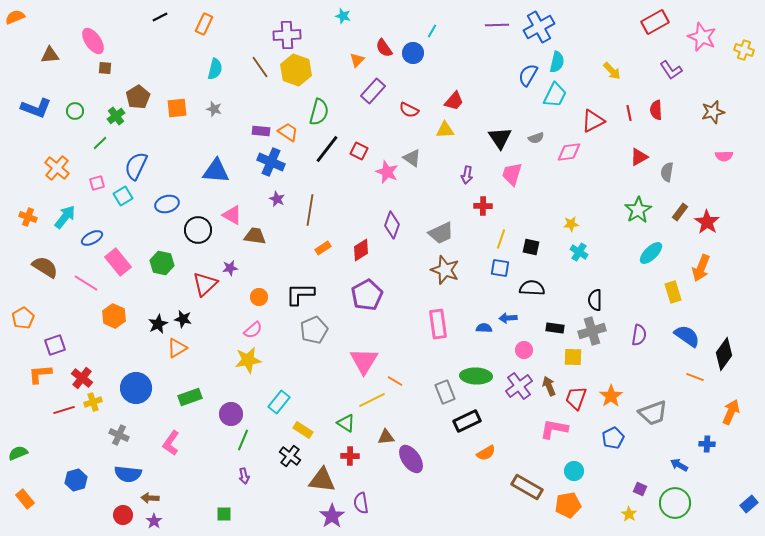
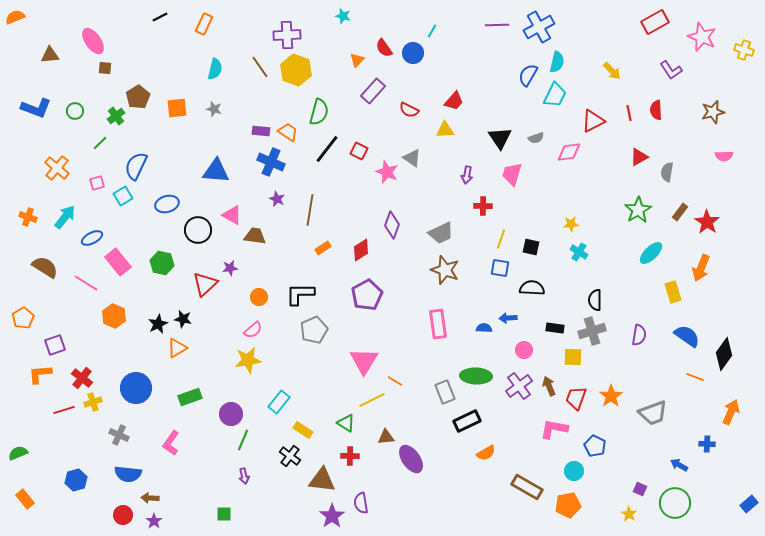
blue pentagon at (613, 438): moved 18 px left, 8 px down; rotated 20 degrees counterclockwise
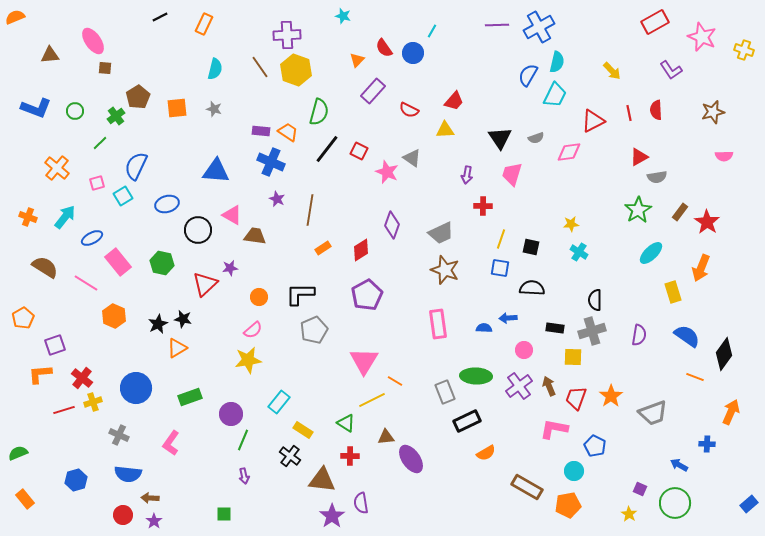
gray semicircle at (667, 172): moved 10 px left, 5 px down; rotated 108 degrees counterclockwise
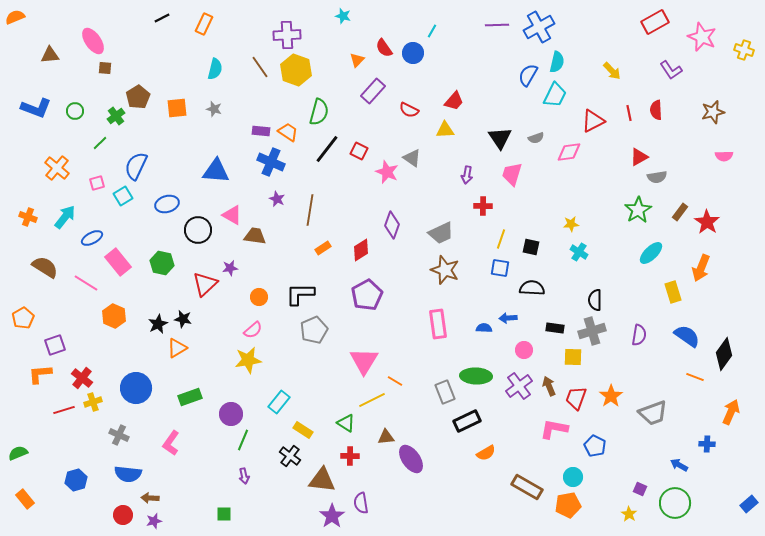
black line at (160, 17): moved 2 px right, 1 px down
cyan circle at (574, 471): moved 1 px left, 6 px down
purple star at (154, 521): rotated 21 degrees clockwise
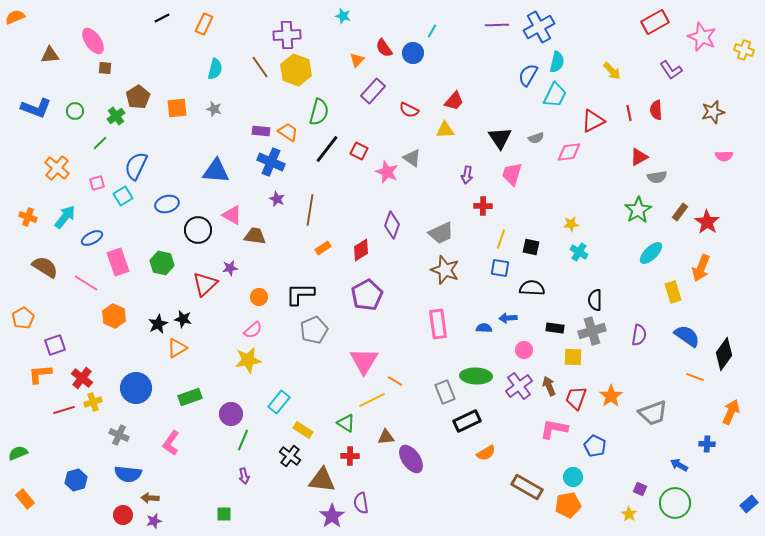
pink rectangle at (118, 262): rotated 20 degrees clockwise
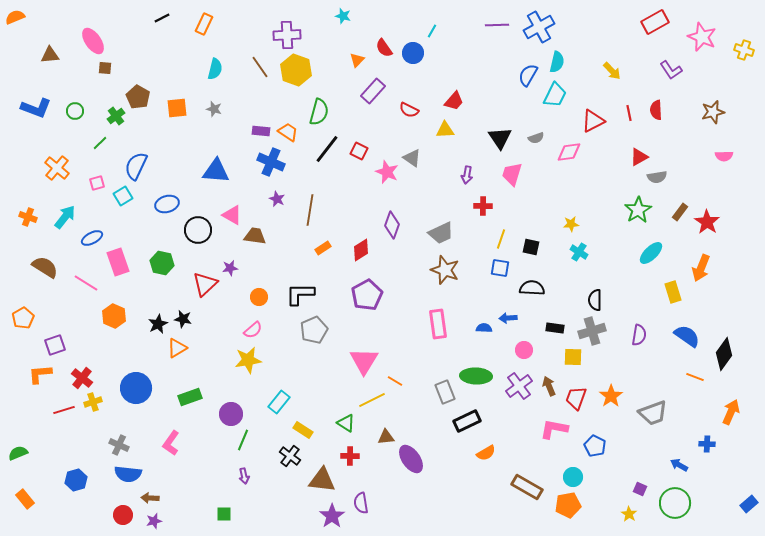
brown pentagon at (138, 97): rotated 10 degrees counterclockwise
gray cross at (119, 435): moved 10 px down
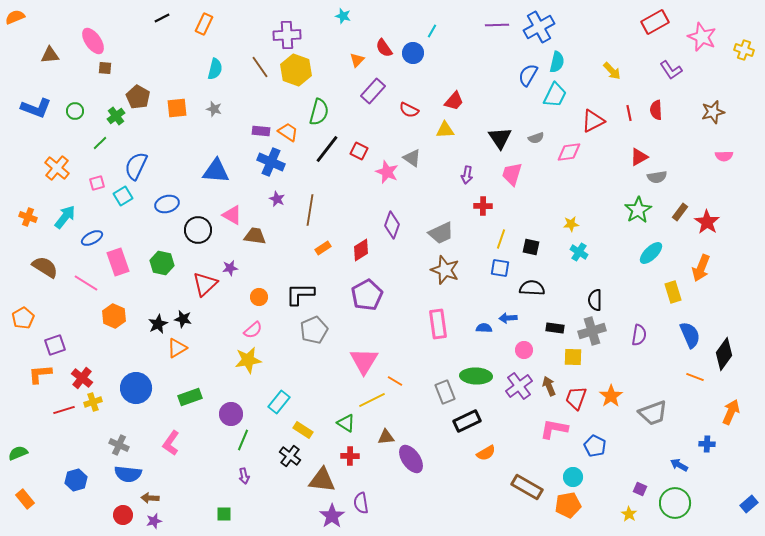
blue semicircle at (687, 336): moved 3 px right, 1 px up; rotated 32 degrees clockwise
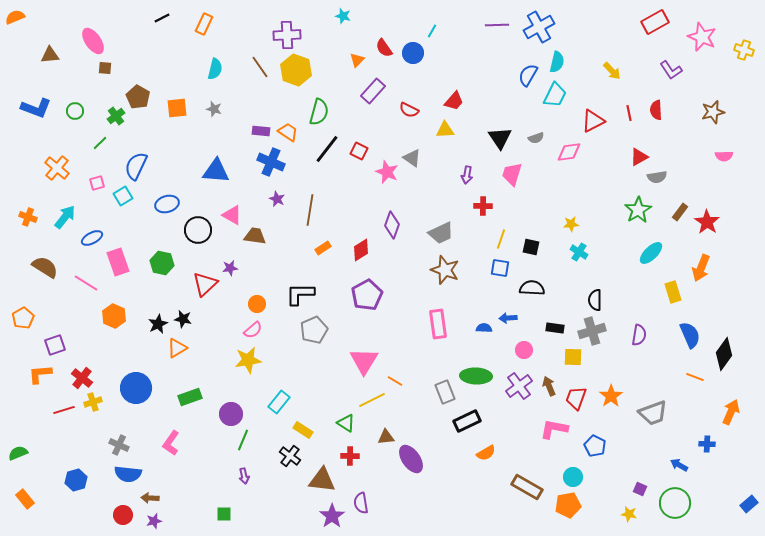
orange circle at (259, 297): moved 2 px left, 7 px down
yellow star at (629, 514): rotated 21 degrees counterclockwise
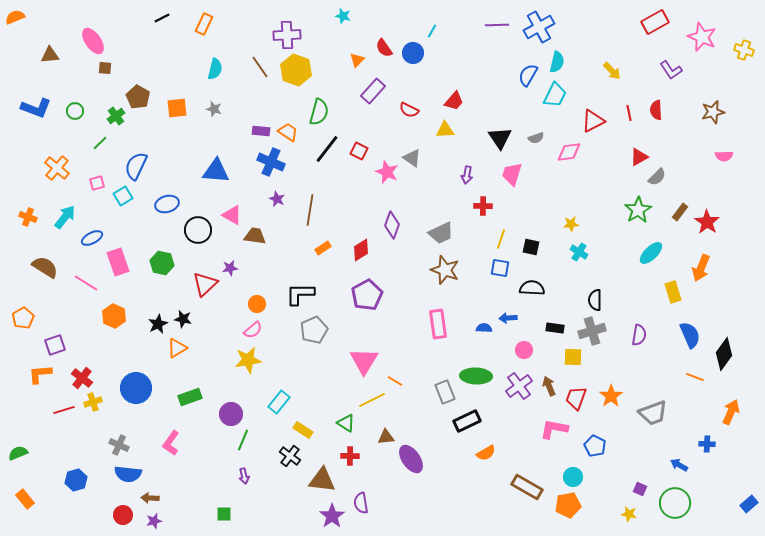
gray semicircle at (657, 177): rotated 36 degrees counterclockwise
